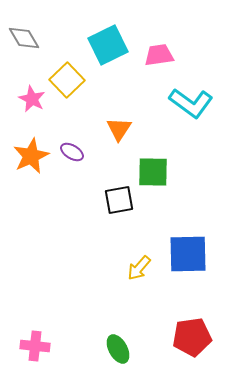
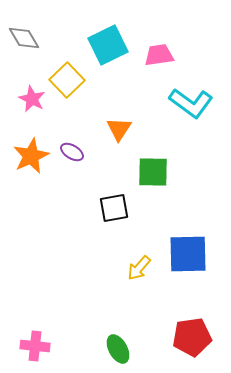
black square: moved 5 px left, 8 px down
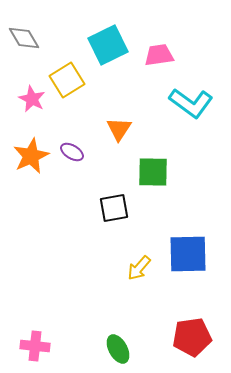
yellow square: rotated 12 degrees clockwise
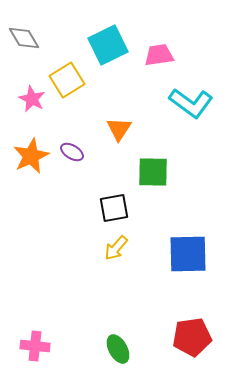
yellow arrow: moved 23 px left, 20 px up
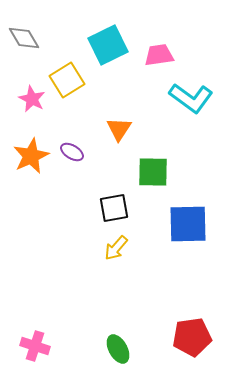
cyan L-shape: moved 5 px up
blue square: moved 30 px up
pink cross: rotated 12 degrees clockwise
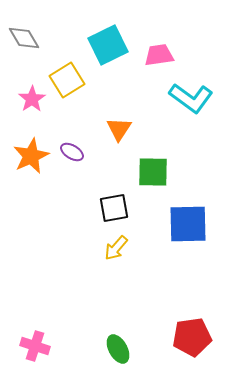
pink star: rotated 12 degrees clockwise
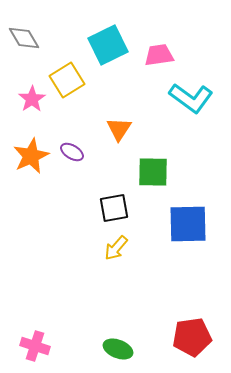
green ellipse: rotated 40 degrees counterclockwise
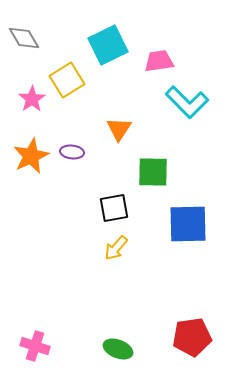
pink trapezoid: moved 6 px down
cyan L-shape: moved 4 px left, 4 px down; rotated 9 degrees clockwise
purple ellipse: rotated 25 degrees counterclockwise
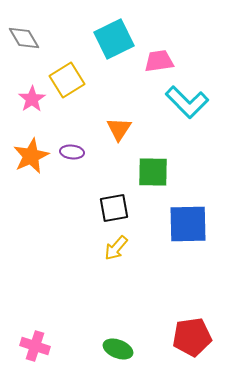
cyan square: moved 6 px right, 6 px up
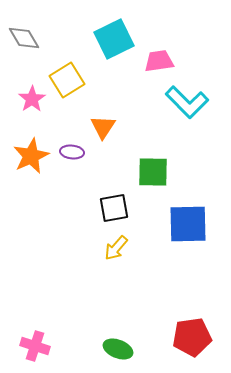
orange triangle: moved 16 px left, 2 px up
